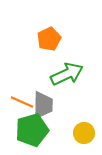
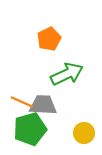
gray trapezoid: rotated 88 degrees counterclockwise
green pentagon: moved 2 px left, 1 px up
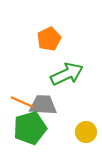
green pentagon: moved 1 px up
yellow circle: moved 2 px right, 1 px up
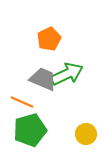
gray trapezoid: moved 26 px up; rotated 20 degrees clockwise
green pentagon: moved 2 px down
yellow circle: moved 2 px down
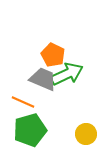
orange pentagon: moved 4 px right, 16 px down; rotated 20 degrees counterclockwise
orange line: moved 1 px right
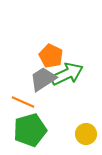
orange pentagon: moved 2 px left, 1 px down
gray trapezoid: rotated 56 degrees counterclockwise
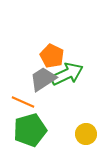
orange pentagon: moved 1 px right
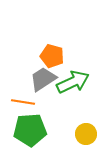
orange pentagon: rotated 10 degrees counterclockwise
green arrow: moved 6 px right, 8 px down
orange line: rotated 15 degrees counterclockwise
green pentagon: rotated 12 degrees clockwise
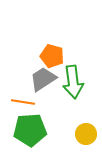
green arrow: rotated 108 degrees clockwise
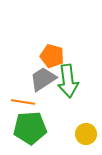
green arrow: moved 5 px left, 1 px up
green pentagon: moved 2 px up
